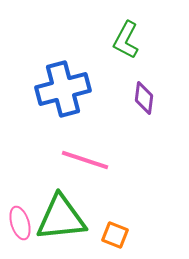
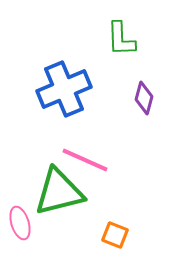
green L-shape: moved 5 px left, 1 px up; rotated 30 degrees counterclockwise
blue cross: moved 1 px right; rotated 8 degrees counterclockwise
purple diamond: rotated 8 degrees clockwise
pink line: rotated 6 degrees clockwise
green triangle: moved 2 px left, 26 px up; rotated 8 degrees counterclockwise
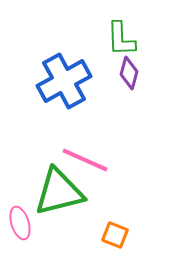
blue cross: moved 8 px up; rotated 6 degrees counterclockwise
purple diamond: moved 15 px left, 25 px up
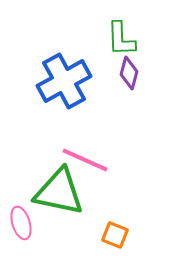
green triangle: rotated 26 degrees clockwise
pink ellipse: moved 1 px right
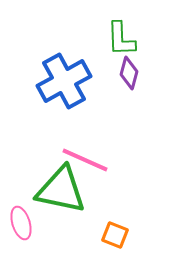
green triangle: moved 2 px right, 2 px up
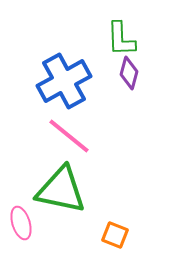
pink line: moved 16 px left, 24 px up; rotated 15 degrees clockwise
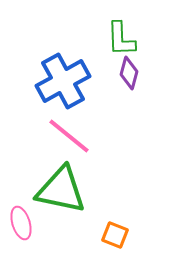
blue cross: moved 1 px left
